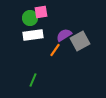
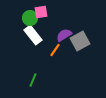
white rectangle: rotated 60 degrees clockwise
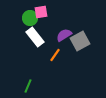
white rectangle: moved 2 px right, 2 px down
orange line: moved 5 px down
green line: moved 5 px left, 6 px down
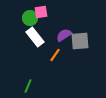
gray square: rotated 24 degrees clockwise
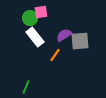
green line: moved 2 px left, 1 px down
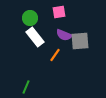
pink square: moved 18 px right
purple semicircle: rotated 126 degrees counterclockwise
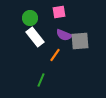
green line: moved 15 px right, 7 px up
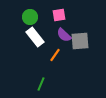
pink square: moved 3 px down
green circle: moved 1 px up
purple semicircle: rotated 21 degrees clockwise
green line: moved 4 px down
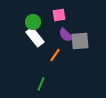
green circle: moved 3 px right, 5 px down
purple semicircle: moved 2 px right
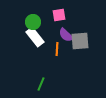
orange line: moved 2 px right, 6 px up; rotated 32 degrees counterclockwise
